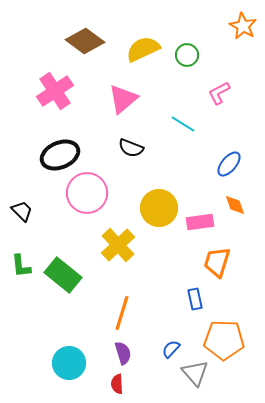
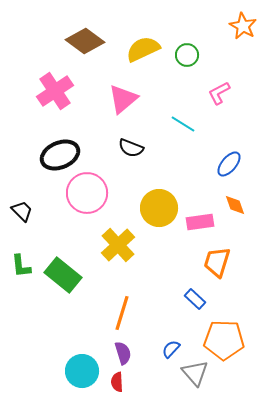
blue rectangle: rotated 35 degrees counterclockwise
cyan circle: moved 13 px right, 8 px down
red semicircle: moved 2 px up
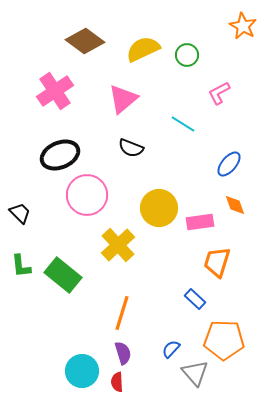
pink circle: moved 2 px down
black trapezoid: moved 2 px left, 2 px down
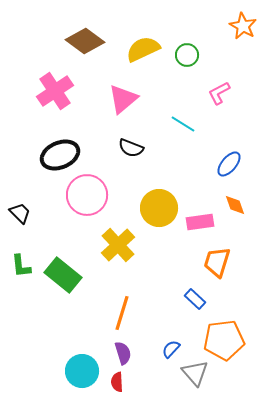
orange pentagon: rotated 9 degrees counterclockwise
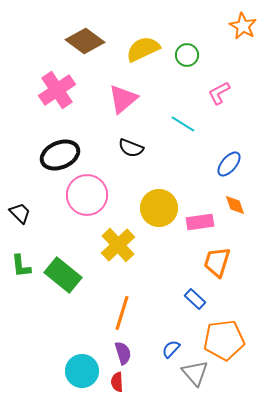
pink cross: moved 2 px right, 1 px up
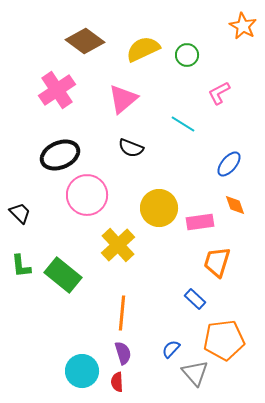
orange line: rotated 12 degrees counterclockwise
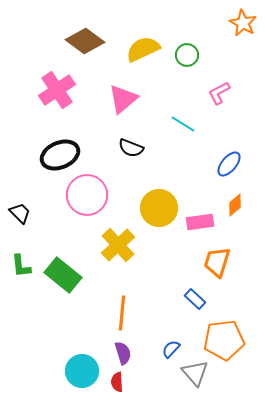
orange star: moved 3 px up
orange diamond: rotated 70 degrees clockwise
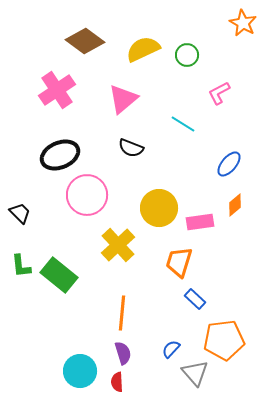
orange trapezoid: moved 38 px left
green rectangle: moved 4 px left
cyan circle: moved 2 px left
